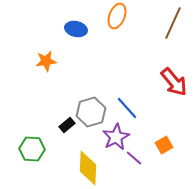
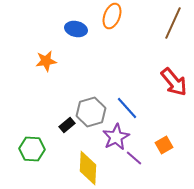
orange ellipse: moved 5 px left
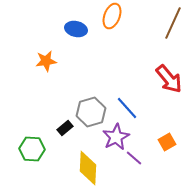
red arrow: moved 5 px left, 3 px up
black rectangle: moved 2 px left, 3 px down
orange square: moved 3 px right, 3 px up
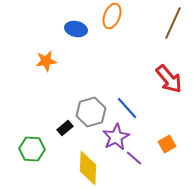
orange square: moved 2 px down
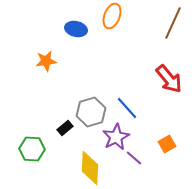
yellow diamond: moved 2 px right
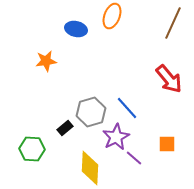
orange square: rotated 30 degrees clockwise
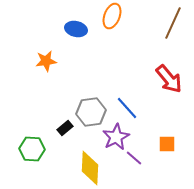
gray hexagon: rotated 8 degrees clockwise
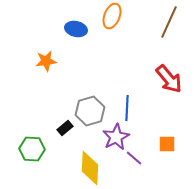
brown line: moved 4 px left, 1 px up
blue line: rotated 45 degrees clockwise
gray hexagon: moved 1 px left, 1 px up; rotated 8 degrees counterclockwise
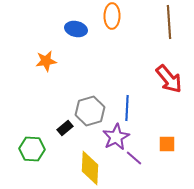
orange ellipse: rotated 20 degrees counterclockwise
brown line: rotated 28 degrees counterclockwise
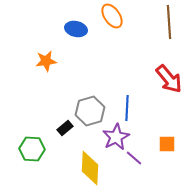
orange ellipse: rotated 35 degrees counterclockwise
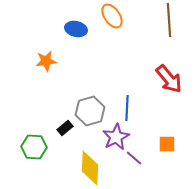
brown line: moved 2 px up
green hexagon: moved 2 px right, 2 px up
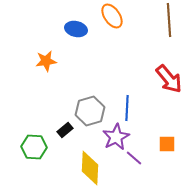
black rectangle: moved 2 px down
